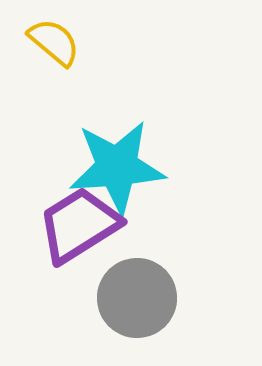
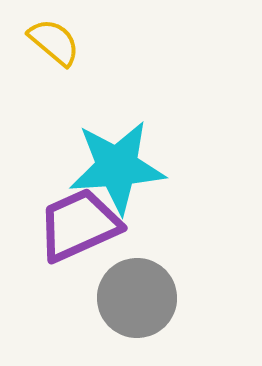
purple trapezoid: rotated 8 degrees clockwise
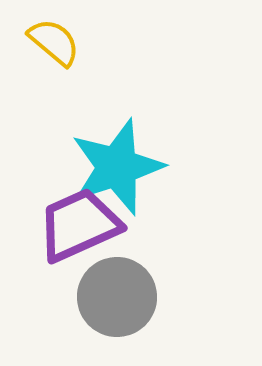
cyan star: rotated 14 degrees counterclockwise
gray circle: moved 20 px left, 1 px up
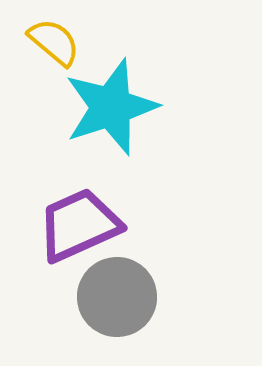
cyan star: moved 6 px left, 60 px up
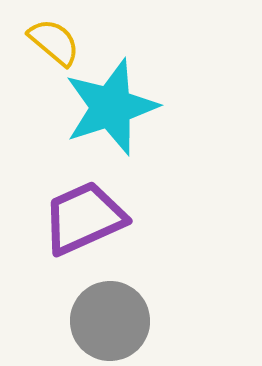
purple trapezoid: moved 5 px right, 7 px up
gray circle: moved 7 px left, 24 px down
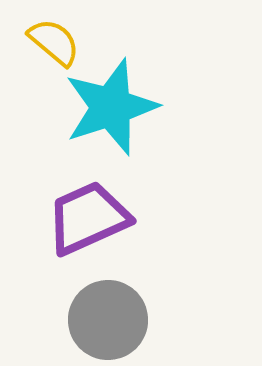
purple trapezoid: moved 4 px right
gray circle: moved 2 px left, 1 px up
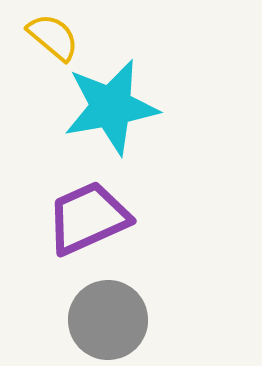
yellow semicircle: moved 1 px left, 5 px up
cyan star: rotated 8 degrees clockwise
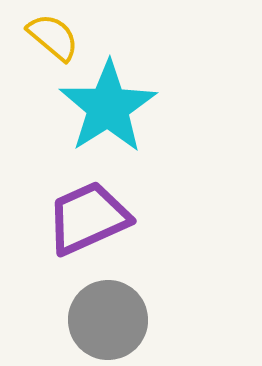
cyan star: moved 3 px left; rotated 22 degrees counterclockwise
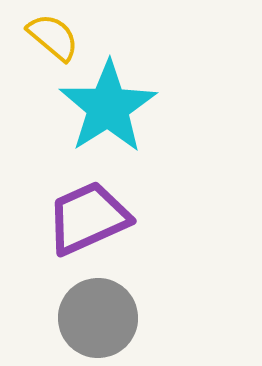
gray circle: moved 10 px left, 2 px up
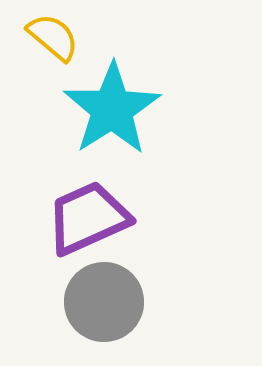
cyan star: moved 4 px right, 2 px down
gray circle: moved 6 px right, 16 px up
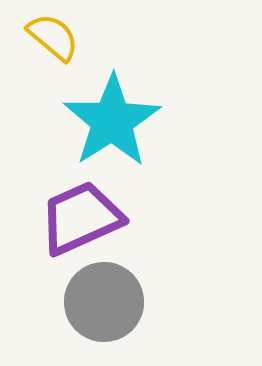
cyan star: moved 12 px down
purple trapezoid: moved 7 px left
